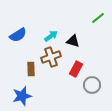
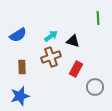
green line: rotated 56 degrees counterclockwise
brown rectangle: moved 9 px left, 2 px up
gray circle: moved 3 px right, 2 px down
blue star: moved 2 px left
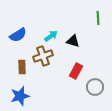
brown cross: moved 8 px left, 1 px up
red rectangle: moved 2 px down
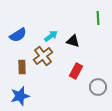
brown cross: rotated 18 degrees counterclockwise
gray circle: moved 3 px right
